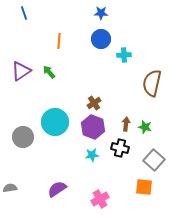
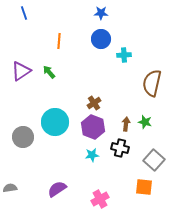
green star: moved 5 px up
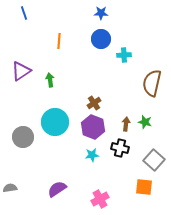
green arrow: moved 1 px right, 8 px down; rotated 32 degrees clockwise
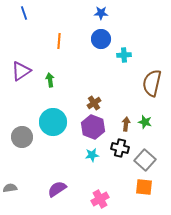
cyan circle: moved 2 px left
gray circle: moved 1 px left
gray square: moved 9 px left
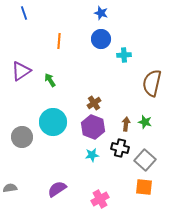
blue star: rotated 16 degrees clockwise
green arrow: rotated 24 degrees counterclockwise
